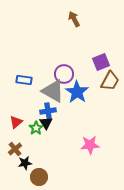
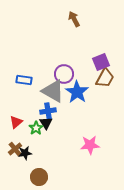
brown trapezoid: moved 5 px left, 3 px up
black star: moved 10 px up
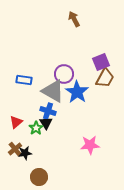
blue cross: rotated 28 degrees clockwise
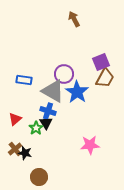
red triangle: moved 1 px left, 3 px up
black star: rotated 24 degrees clockwise
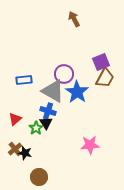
blue rectangle: rotated 14 degrees counterclockwise
